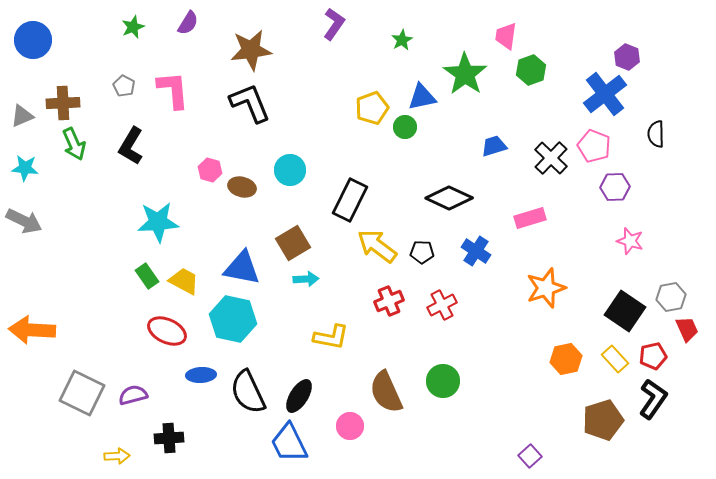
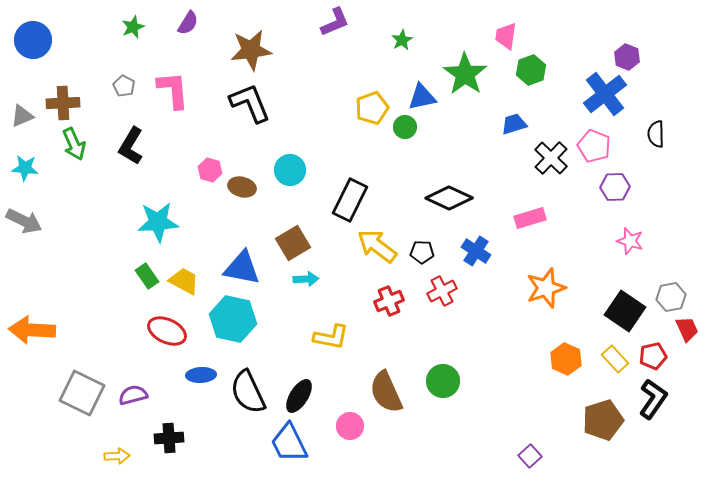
purple L-shape at (334, 24): moved 1 px right, 2 px up; rotated 32 degrees clockwise
blue trapezoid at (494, 146): moved 20 px right, 22 px up
red cross at (442, 305): moved 14 px up
orange hexagon at (566, 359): rotated 24 degrees counterclockwise
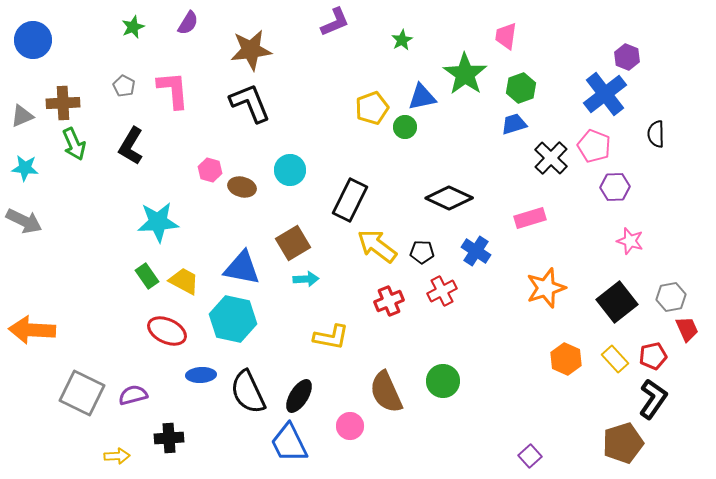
green hexagon at (531, 70): moved 10 px left, 18 px down
black square at (625, 311): moved 8 px left, 9 px up; rotated 18 degrees clockwise
brown pentagon at (603, 420): moved 20 px right, 23 px down
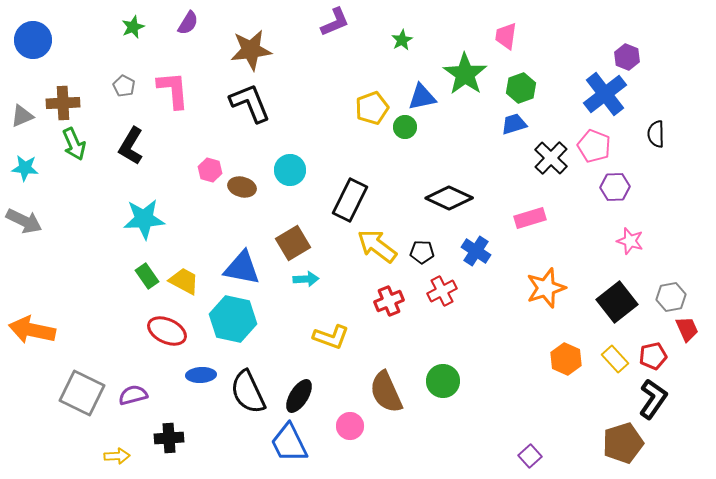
cyan star at (158, 222): moved 14 px left, 3 px up
orange arrow at (32, 330): rotated 9 degrees clockwise
yellow L-shape at (331, 337): rotated 9 degrees clockwise
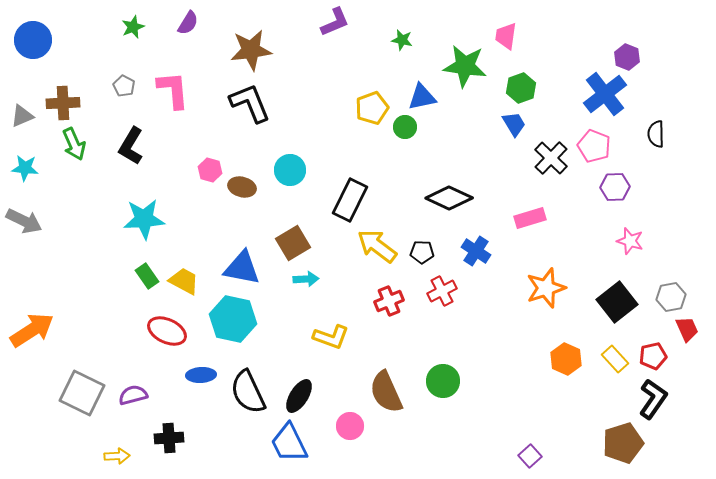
green star at (402, 40): rotated 30 degrees counterclockwise
green star at (465, 74): moved 8 px up; rotated 27 degrees counterclockwise
blue trapezoid at (514, 124): rotated 76 degrees clockwise
orange arrow at (32, 330): rotated 135 degrees clockwise
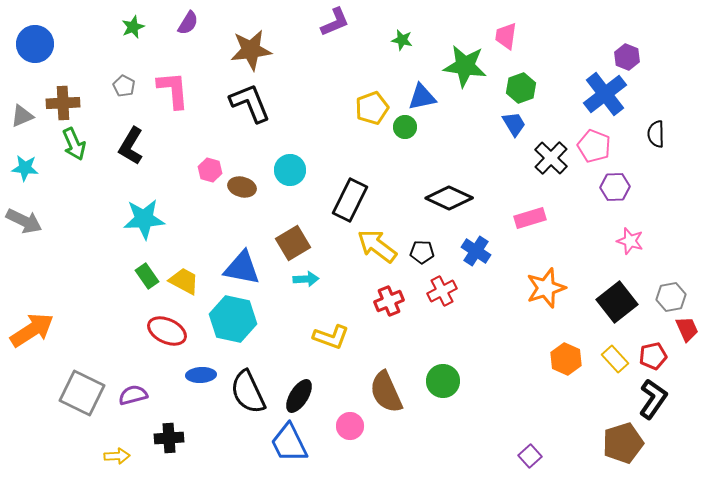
blue circle at (33, 40): moved 2 px right, 4 px down
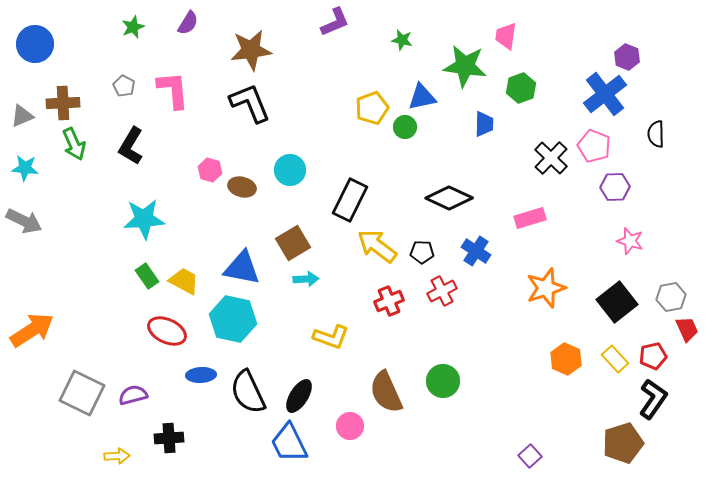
blue trapezoid at (514, 124): moved 30 px left; rotated 32 degrees clockwise
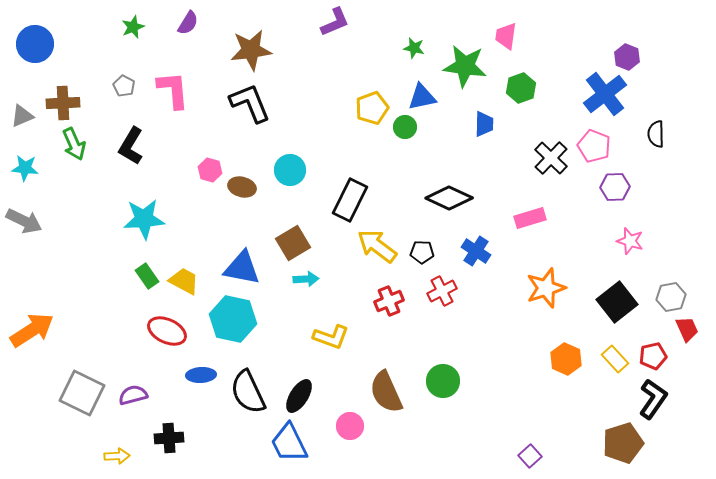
green star at (402, 40): moved 12 px right, 8 px down
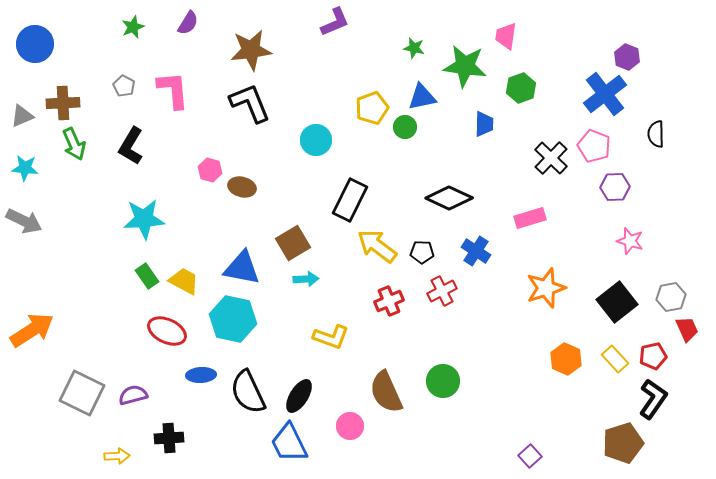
cyan circle at (290, 170): moved 26 px right, 30 px up
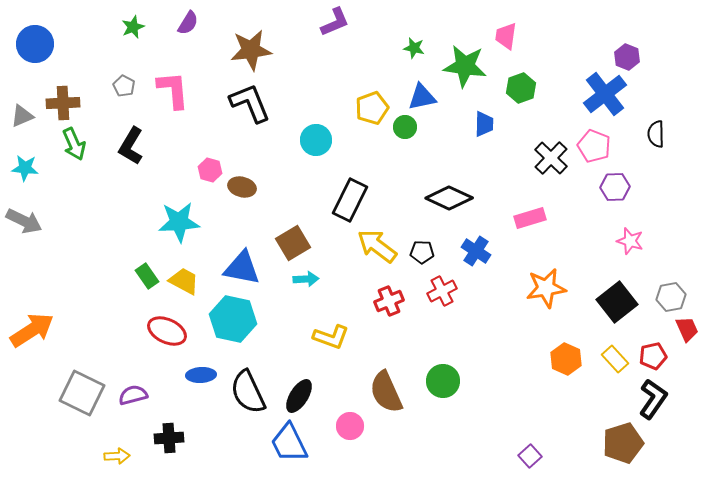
cyan star at (144, 219): moved 35 px right, 3 px down
orange star at (546, 288): rotated 9 degrees clockwise
